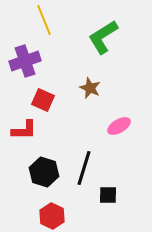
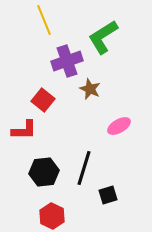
purple cross: moved 42 px right
brown star: moved 1 px down
red square: rotated 15 degrees clockwise
black hexagon: rotated 24 degrees counterclockwise
black square: rotated 18 degrees counterclockwise
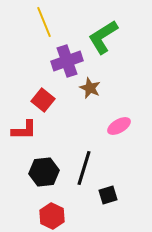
yellow line: moved 2 px down
brown star: moved 1 px up
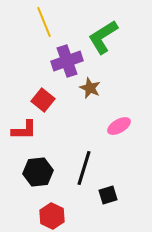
black hexagon: moved 6 px left
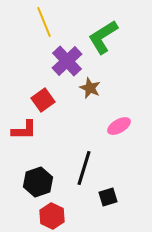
purple cross: rotated 24 degrees counterclockwise
red square: rotated 15 degrees clockwise
black hexagon: moved 10 px down; rotated 12 degrees counterclockwise
black square: moved 2 px down
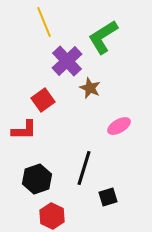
black hexagon: moved 1 px left, 3 px up
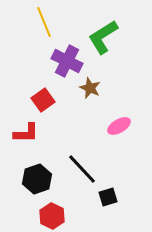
purple cross: rotated 20 degrees counterclockwise
red L-shape: moved 2 px right, 3 px down
black line: moved 2 px left, 1 px down; rotated 60 degrees counterclockwise
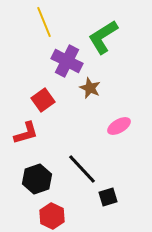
red L-shape: rotated 16 degrees counterclockwise
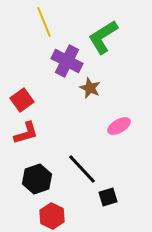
red square: moved 21 px left
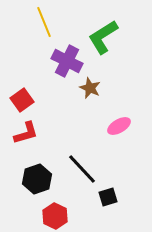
red hexagon: moved 3 px right
